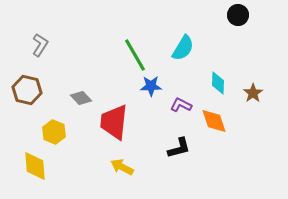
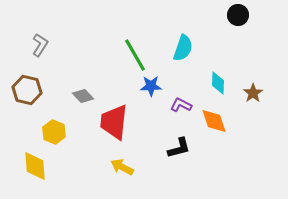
cyan semicircle: rotated 12 degrees counterclockwise
gray diamond: moved 2 px right, 2 px up
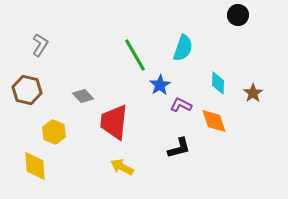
blue star: moved 9 px right, 1 px up; rotated 30 degrees counterclockwise
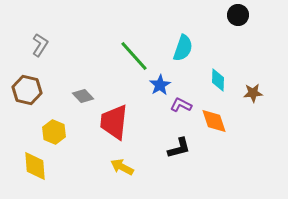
green line: moved 1 px left, 1 px down; rotated 12 degrees counterclockwise
cyan diamond: moved 3 px up
brown star: rotated 30 degrees clockwise
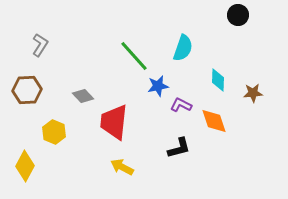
blue star: moved 2 px left, 1 px down; rotated 20 degrees clockwise
brown hexagon: rotated 16 degrees counterclockwise
yellow diamond: moved 10 px left; rotated 32 degrees clockwise
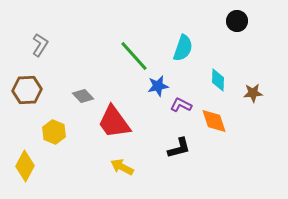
black circle: moved 1 px left, 6 px down
red trapezoid: rotated 42 degrees counterclockwise
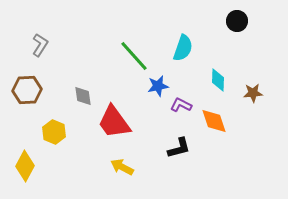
gray diamond: rotated 35 degrees clockwise
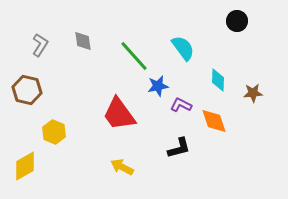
cyan semicircle: rotated 56 degrees counterclockwise
brown hexagon: rotated 16 degrees clockwise
gray diamond: moved 55 px up
red trapezoid: moved 5 px right, 8 px up
yellow diamond: rotated 32 degrees clockwise
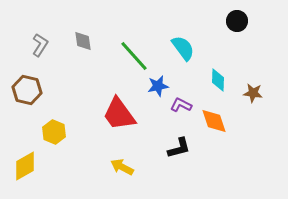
brown star: rotated 12 degrees clockwise
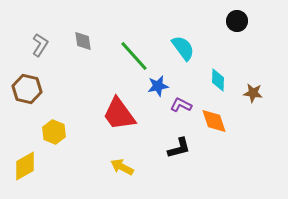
brown hexagon: moved 1 px up
